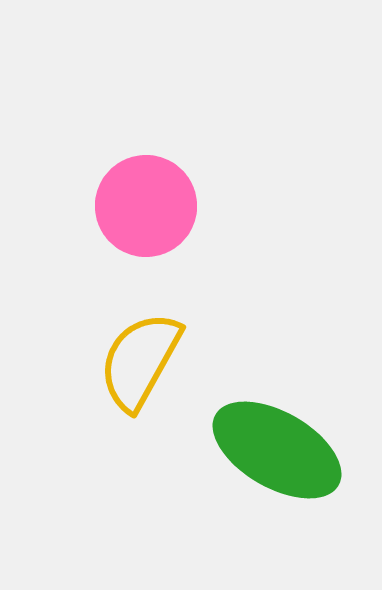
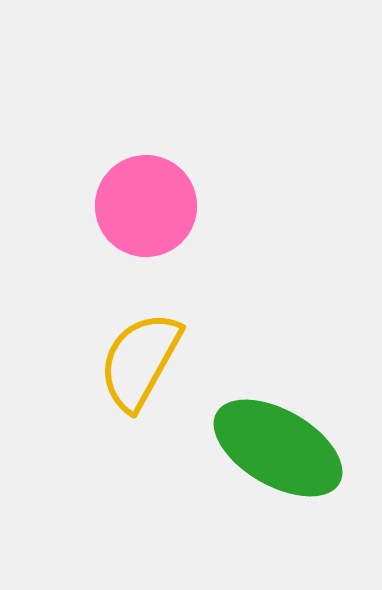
green ellipse: moved 1 px right, 2 px up
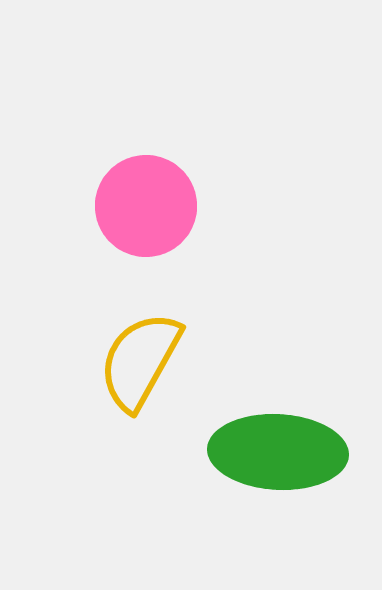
green ellipse: moved 4 px down; rotated 27 degrees counterclockwise
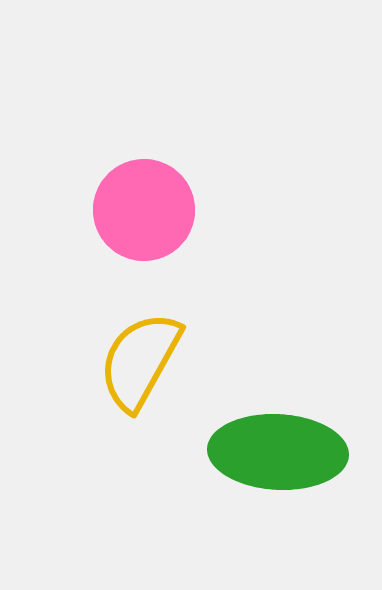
pink circle: moved 2 px left, 4 px down
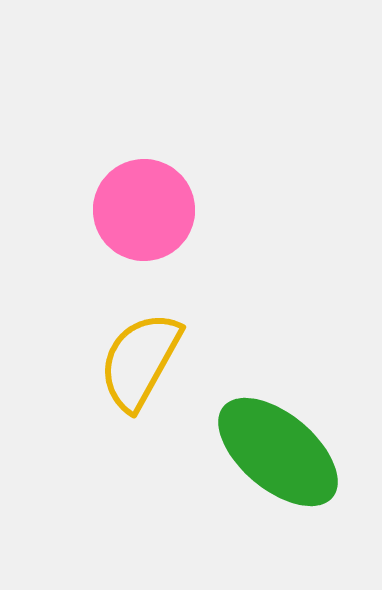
green ellipse: rotated 37 degrees clockwise
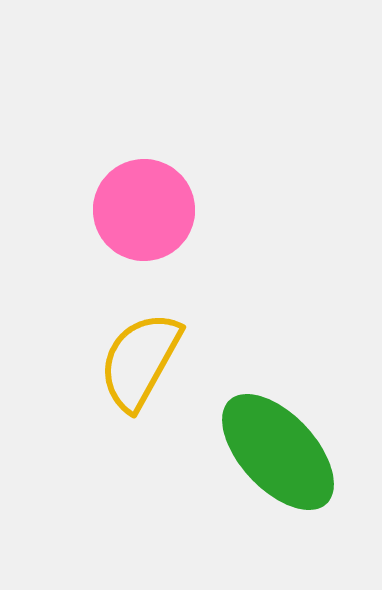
green ellipse: rotated 7 degrees clockwise
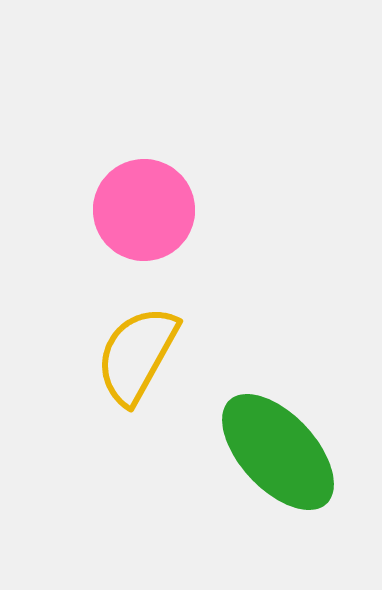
yellow semicircle: moved 3 px left, 6 px up
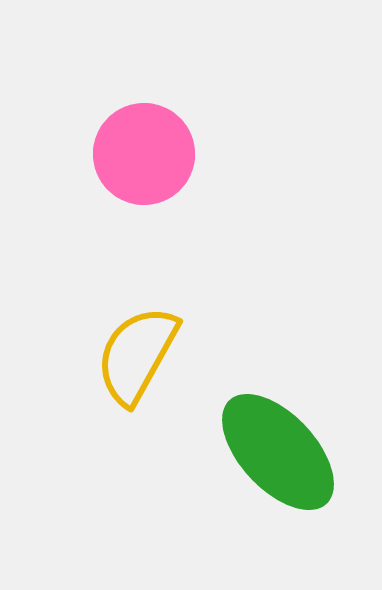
pink circle: moved 56 px up
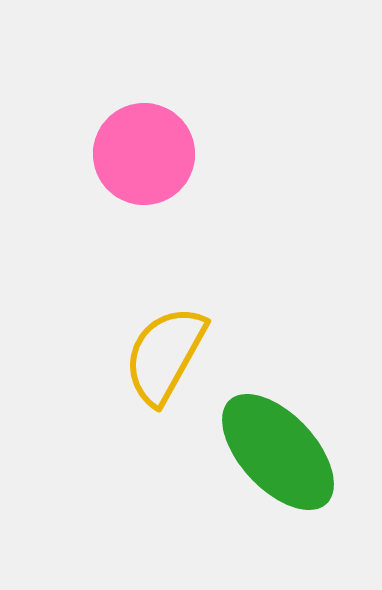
yellow semicircle: moved 28 px right
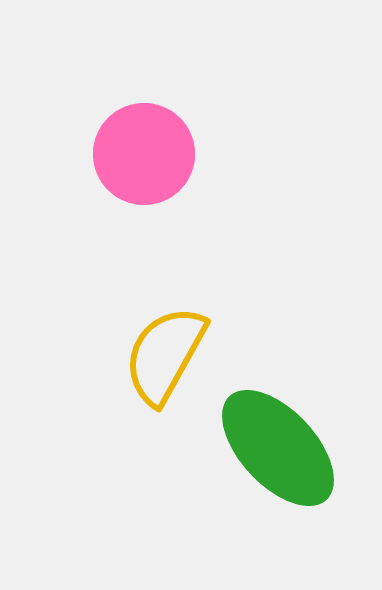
green ellipse: moved 4 px up
